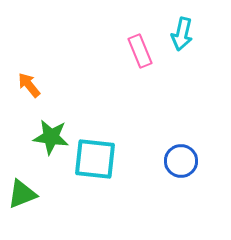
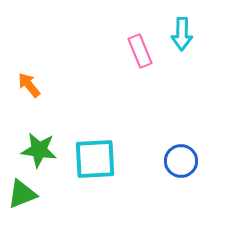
cyan arrow: rotated 12 degrees counterclockwise
green star: moved 12 px left, 13 px down
cyan square: rotated 9 degrees counterclockwise
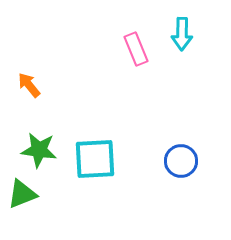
pink rectangle: moved 4 px left, 2 px up
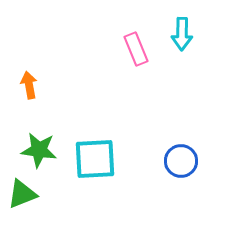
orange arrow: rotated 28 degrees clockwise
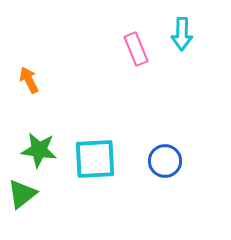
orange arrow: moved 5 px up; rotated 16 degrees counterclockwise
blue circle: moved 16 px left
green triangle: rotated 16 degrees counterclockwise
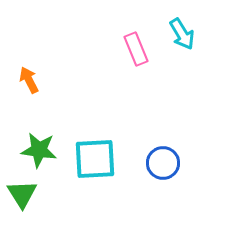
cyan arrow: rotated 32 degrees counterclockwise
blue circle: moved 2 px left, 2 px down
green triangle: rotated 24 degrees counterclockwise
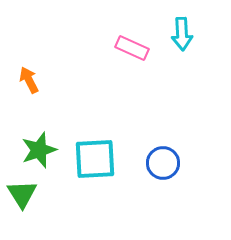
cyan arrow: rotated 28 degrees clockwise
pink rectangle: moved 4 px left, 1 px up; rotated 44 degrees counterclockwise
green star: rotated 27 degrees counterclockwise
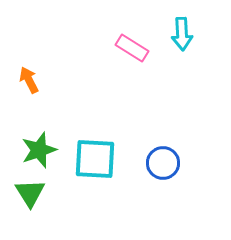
pink rectangle: rotated 8 degrees clockwise
cyan square: rotated 6 degrees clockwise
green triangle: moved 8 px right, 1 px up
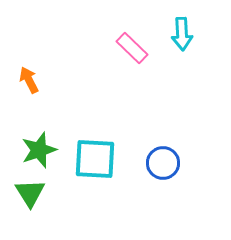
pink rectangle: rotated 12 degrees clockwise
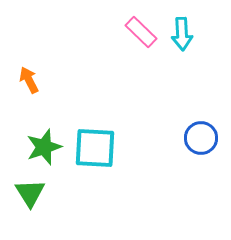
pink rectangle: moved 9 px right, 16 px up
green star: moved 5 px right, 3 px up
cyan square: moved 11 px up
blue circle: moved 38 px right, 25 px up
